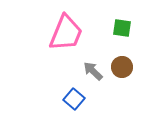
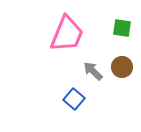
pink trapezoid: moved 1 px right, 1 px down
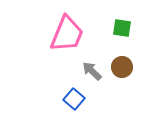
gray arrow: moved 1 px left
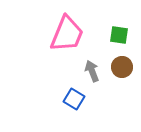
green square: moved 3 px left, 7 px down
gray arrow: rotated 25 degrees clockwise
blue square: rotated 10 degrees counterclockwise
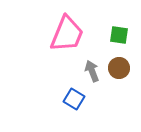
brown circle: moved 3 px left, 1 px down
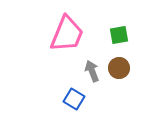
green square: rotated 18 degrees counterclockwise
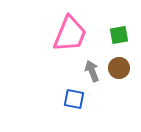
pink trapezoid: moved 3 px right
blue square: rotated 20 degrees counterclockwise
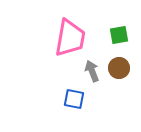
pink trapezoid: moved 4 px down; rotated 12 degrees counterclockwise
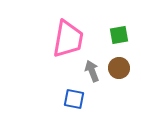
pink trapezoid: moved 2 px left, 1 px down
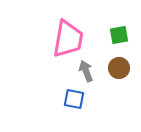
gray arrow: moved 6 px left
